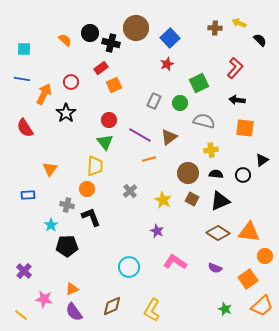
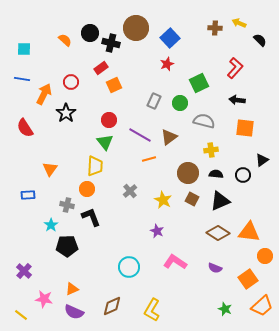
purple semicircle at (74, 312): rotated 30 degrees counterclockwise
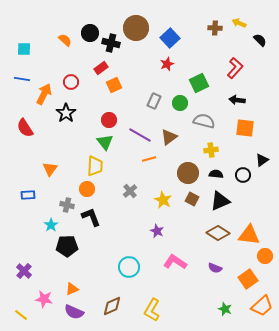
orange triangle at (249, 232): moved 3 px down
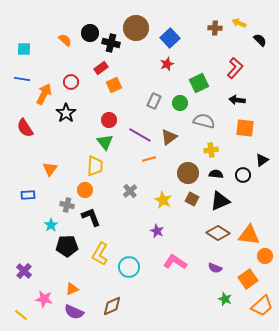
orange circle at (87, 189): moved 2 px left, 1 px down
green star at (225, 309): moved 10 px up
yellow L-shape at (152, 310): moved 52 px left, 56 px up
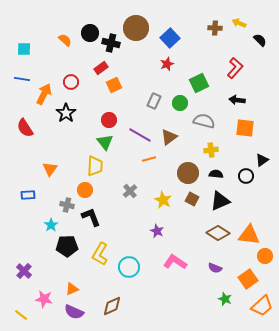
black circle at (243, 175): moved 3 px right, 1 px down
